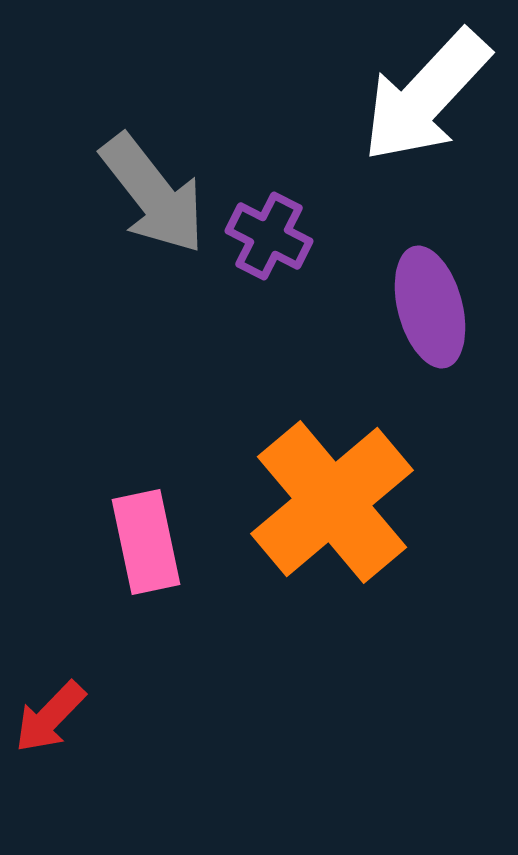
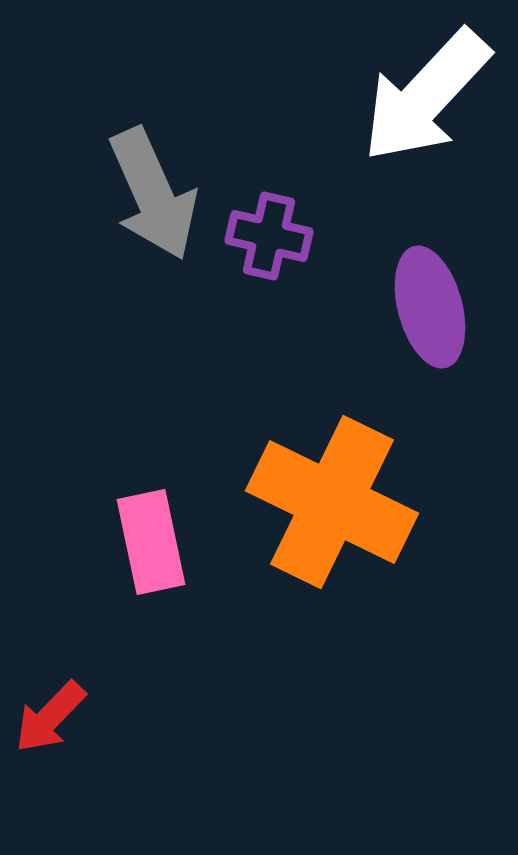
gray arrow: rotated 14 degrees clockwise
purple cross: rotated 14 degrees counterclockwise
orange cross: rotated 24 degrees counterclockwise
pink rectangle: moved 5 px right
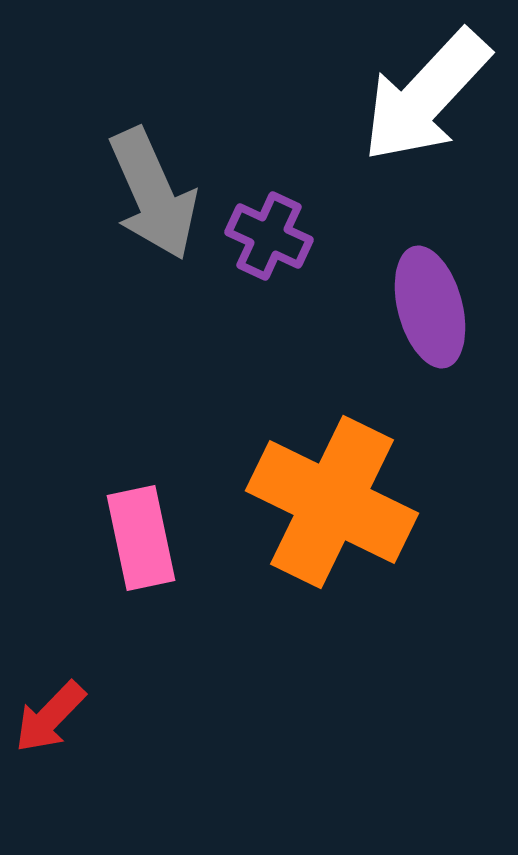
purple cross: rotated 12 degrees clockwise
pink rectangle: moved 10 px left, 4 px up
